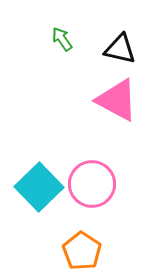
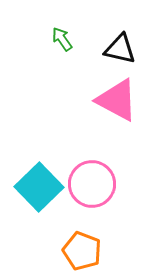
orange pentagon: rotated 12 degrees counterclockwise
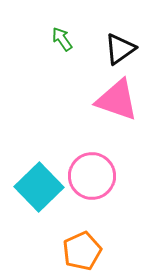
black triangle: rotated 48 degrees counterclockwise
pink triangle: rotated 9 degrees counterclockwise
pink circle: moved 8 px up
orange pentagon: rotated 27 degrees clockwise
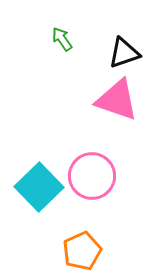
black triangle: moved 4 px right, 4 px down; rotated 16 degrees clockwise
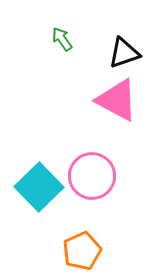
pink triangle: rotated 9 degrees clockwise
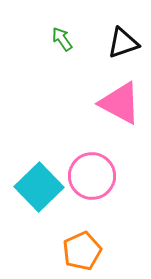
black triangle: moved 1 px left, 10 px up
pink triangle: moved 3 px right, 3 px down
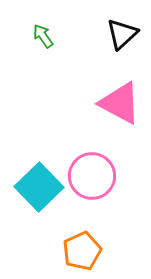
green arrow: moved 19 px left, 3 px up
black triangle: moved 1 px left, 9 px up; rotated 24 degrees counterclockwise
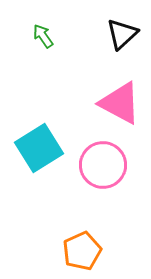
pink circle: moved 11 px right, 11 px up
cyan square: moved 39 px up; rotated 12 degrees clockwise
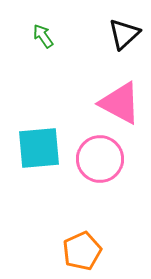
black triangle: moved 2 px right
cyan square: rotated 27 degrees clockwise
pink circle: moved 3 px left, 6 px up
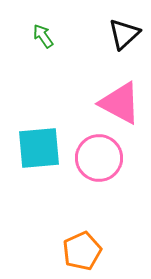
pink circle: moved 1 px left, 1 px up
